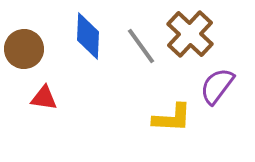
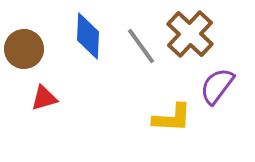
red triangle: rotated 24 degrees counterclockwise
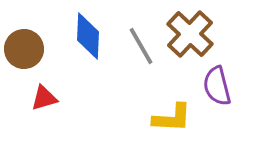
gray line: rotated 6 degrees clockwise
purple semicircle: rotated 51 degrees counterclockwise
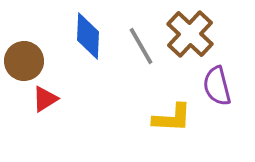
brown circle: moved 12 px down
red triangle: moved 1 px right, 1 px down; rotated 16 degrees counterclockwise
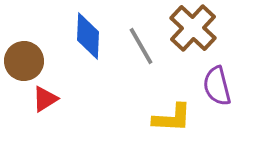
brown cross: moved 3 px right, 6 px up
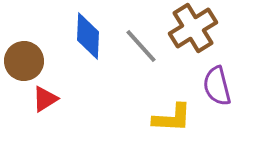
brown cross: rotated 15 degrees clockwise
gray line: rotated 12 degrees counterclockwise
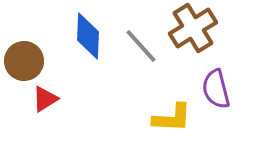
purple semicircle: moved 1 px left, 3 px down
